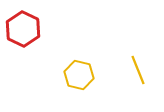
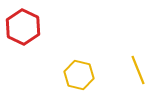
red hexagon: moved 2 px up
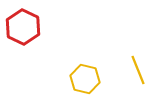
yellow hexagon: moved 6 px right, 4 px down
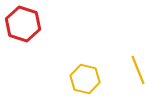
red hexagon: moved 3 px up; rotated 8 degrees counterclockwise
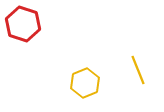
yellow hexagon: moved 4 px down; rotated 24 degrees clockwise
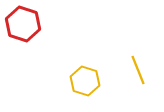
yellow hexagon: moved 2 px up; rotated 20 degrees counterclockwise
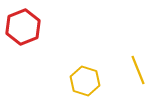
red hexagon: moved 3 px down; rotated 20 degrees clockwise
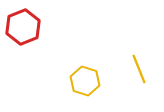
yellow line: moved 1 px right, 1 px up
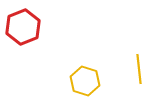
yellow line: rotated 16 degrees clockwise
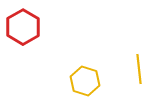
red hexagon: rotated 8 degrees counterclockwise
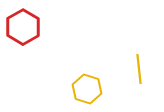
yellow hexagon: moved 2 px right, 8 px down
